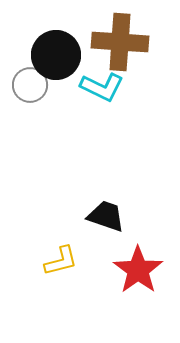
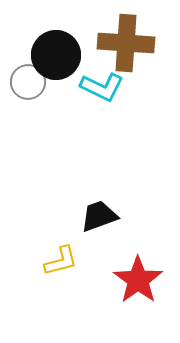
brown cross: moved 6 px right, 1 px down
gray circle: moved 2 px left, 3 px up
black trapezoid: moved 7 px left; rotated 39 degrees counterclockwise
red star: moved 10 px down
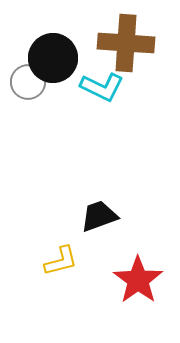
black circle: moved 3 px left, 3 px down
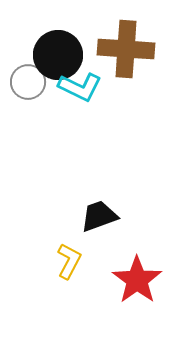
brown cross: moved 6 px down
black circle: moved 5 px right, 3 px up
cyan L-shape: moved 22 px left
yellow L-shape: moved 8 px right; rotated 48 degrees counterclockwise
red star: moved 1 px left
